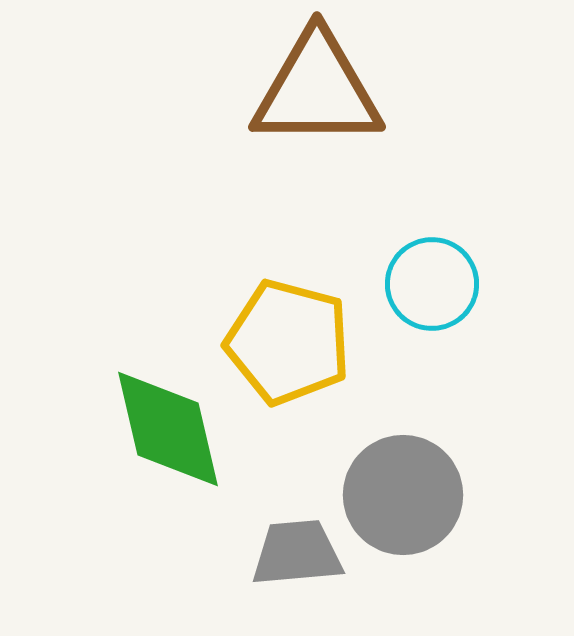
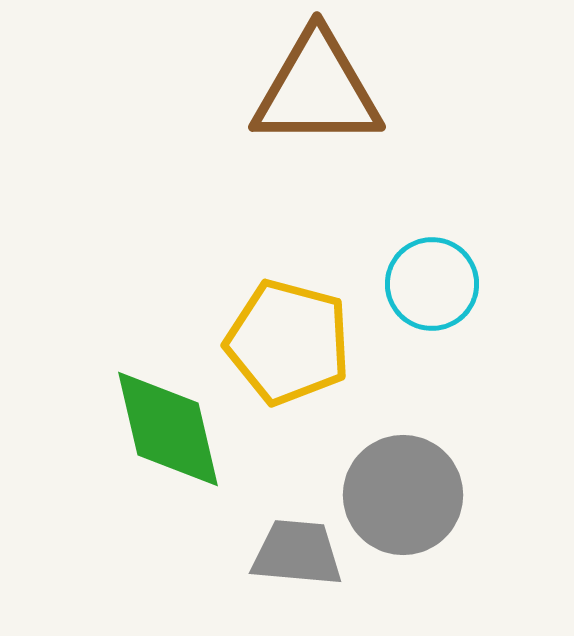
gray trapezoid: rotated 10 degrees clockwise
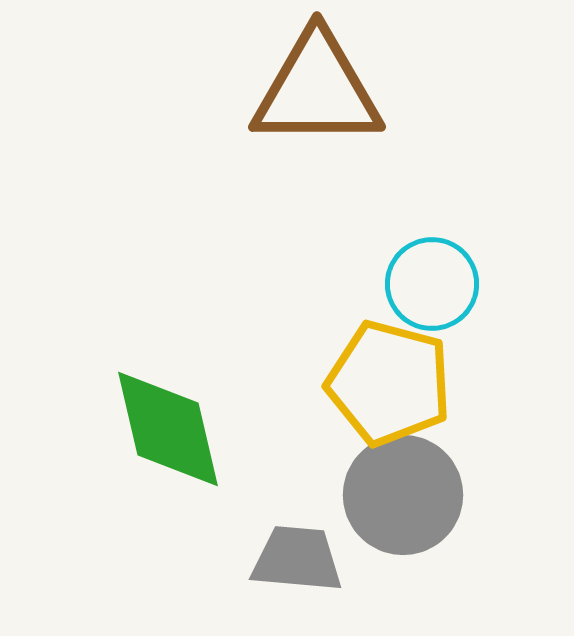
yellow pentagon: moved 101 px right, 41 px down
gray trapezoid: moved 6 px down
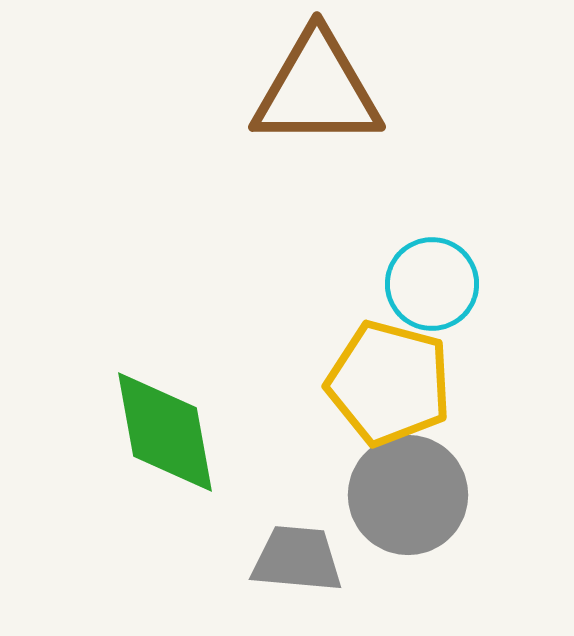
green diamond: moved 3 px left, 3 px down; rotated 3 degrees clockwise
gray circle: moved 5 px right
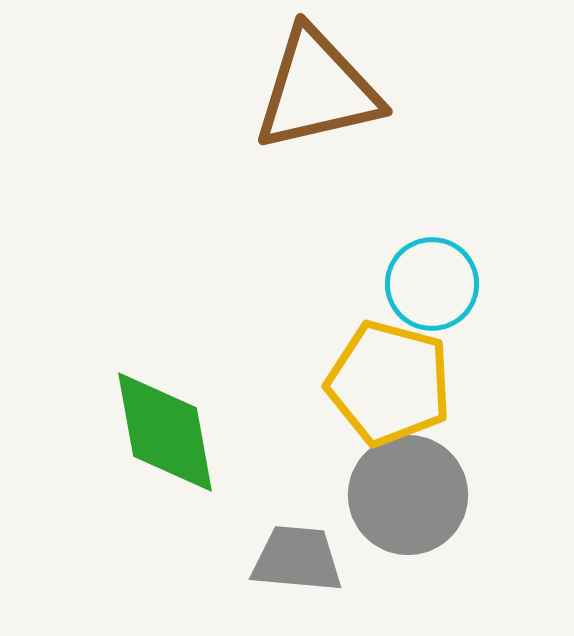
brown triangle: rotated 13 degrees counterclockwise
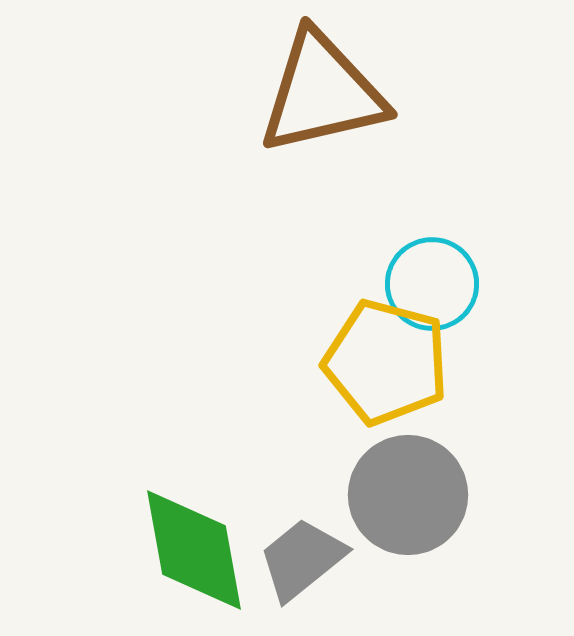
brown triangle: moved 5 px right, 3 px down
yellow pentagon: moved 3 px left, 21 px up
green diamond: moved 29 px right, 118 px down
gray trapezoid: moved 5 px right; rotated 44 degrees counterclockwise
